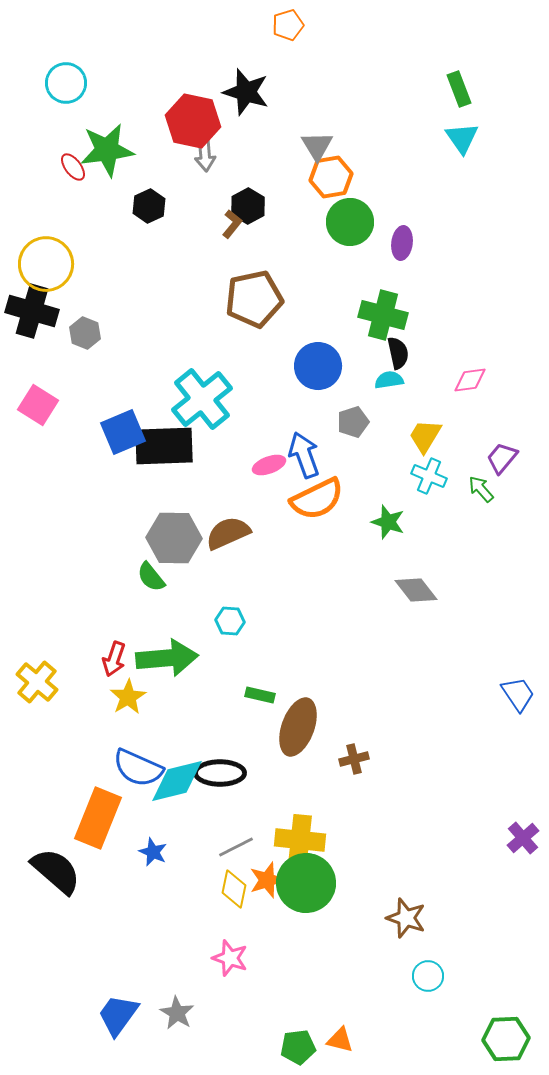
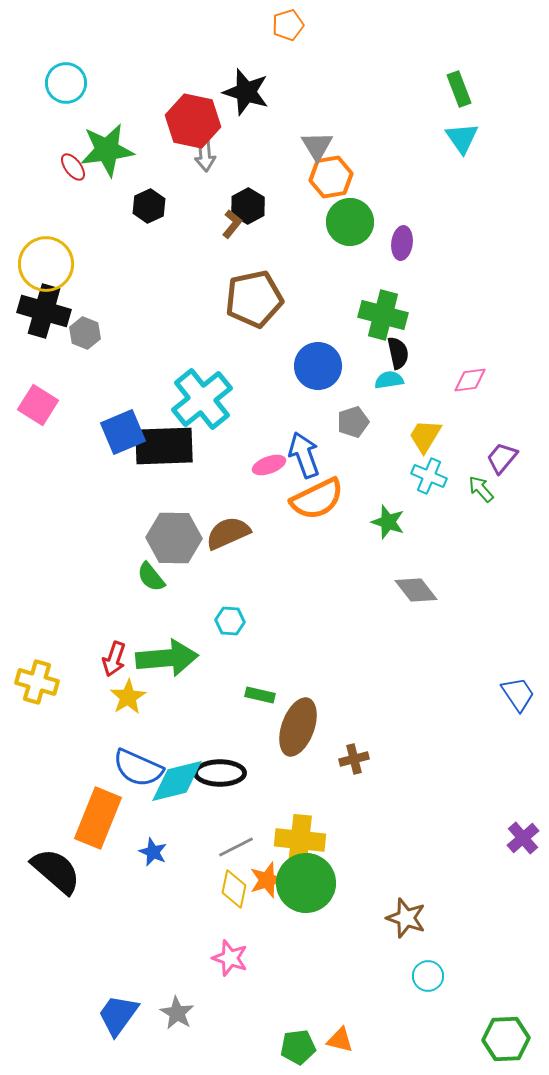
black cross at (32, 311): moved 12 px right
yellow cross at (37, 682): rotated 24 degrees counterclockwise
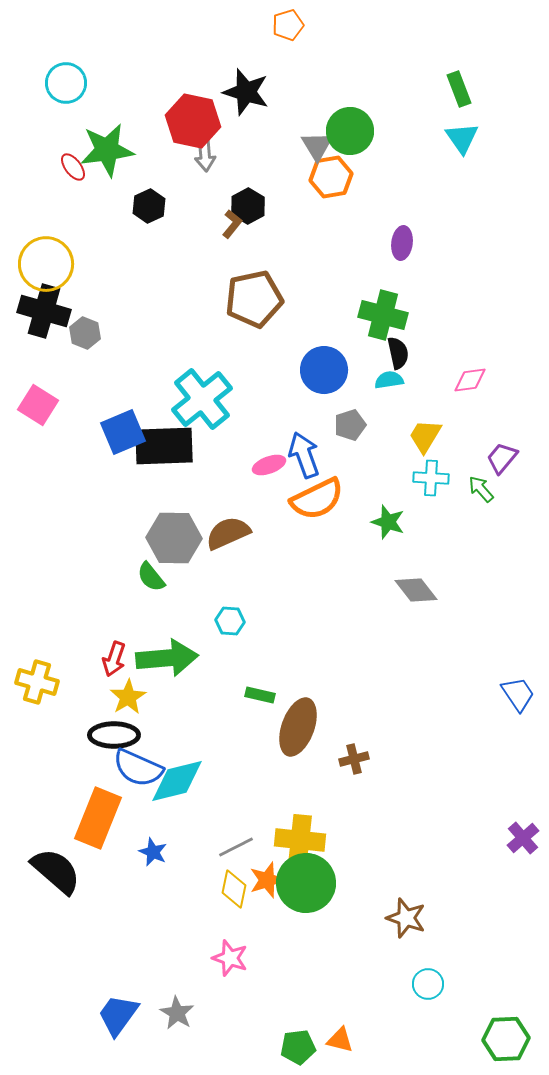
green circle at (350, 222): moved 91 px up
blue circle at (318, 366): moved 6 px right, 4 px down
gray pentagon at (353, 422): moved 3 px left, 3 px down
cyan cross at (429, 476): moved 2 px right, 2 px down; rotated 20 degrees counterclockwise
black ellipse at (220, 773): moved 106 px left, 38 px up
cyan circle at (428, 976): moved 8 px down
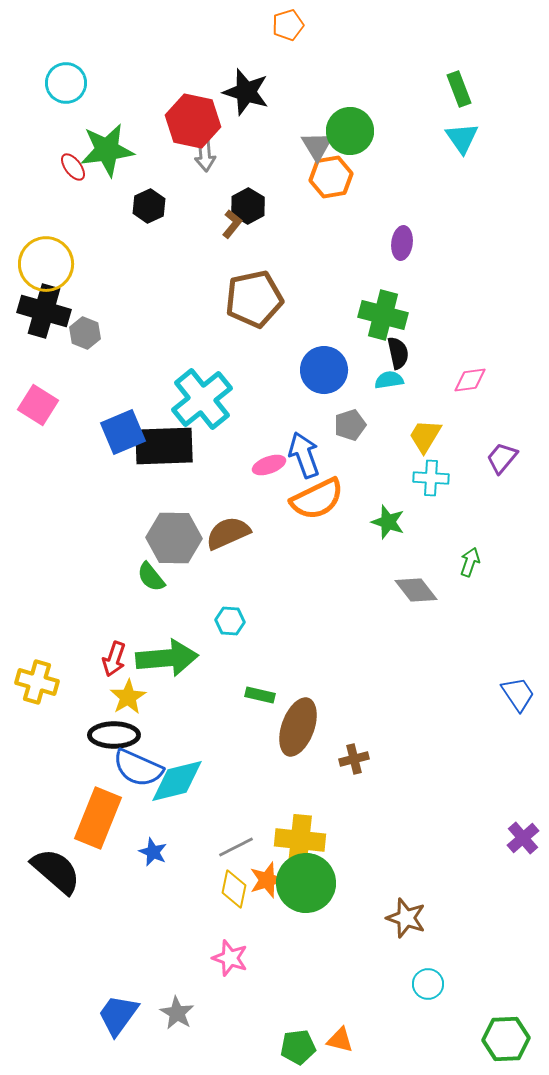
green arrow at (481, 489): moved 11 px left, 73 px down; rotated 60 degrees clockwise
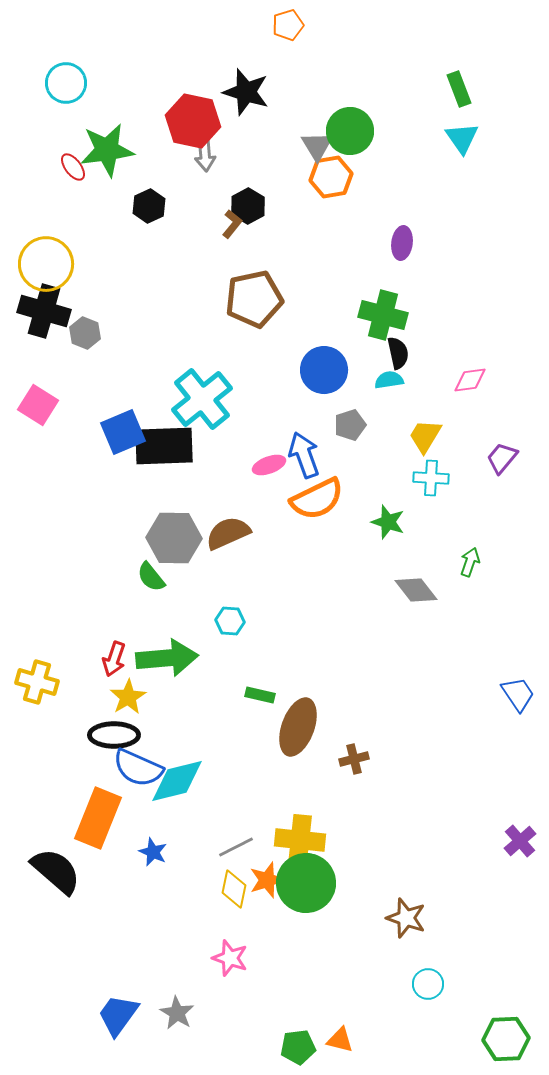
purple cross at (523, 838): moved 3 px left, 3 px down
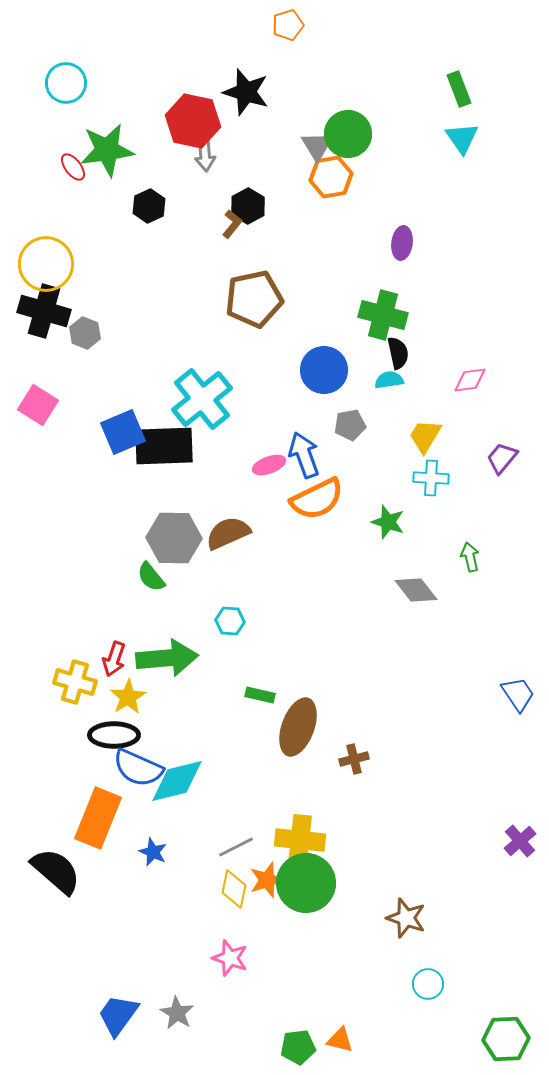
green circle at (350, 131): moved 2 px left, 3 px down
gray pentagon at (350, 425): rotated 8 degrees clockwise
green arrow at (470, 562): moved 5 px up; rotated 32 degrees counterclockwise
yellow cross at (37, 682): moved 38 px right
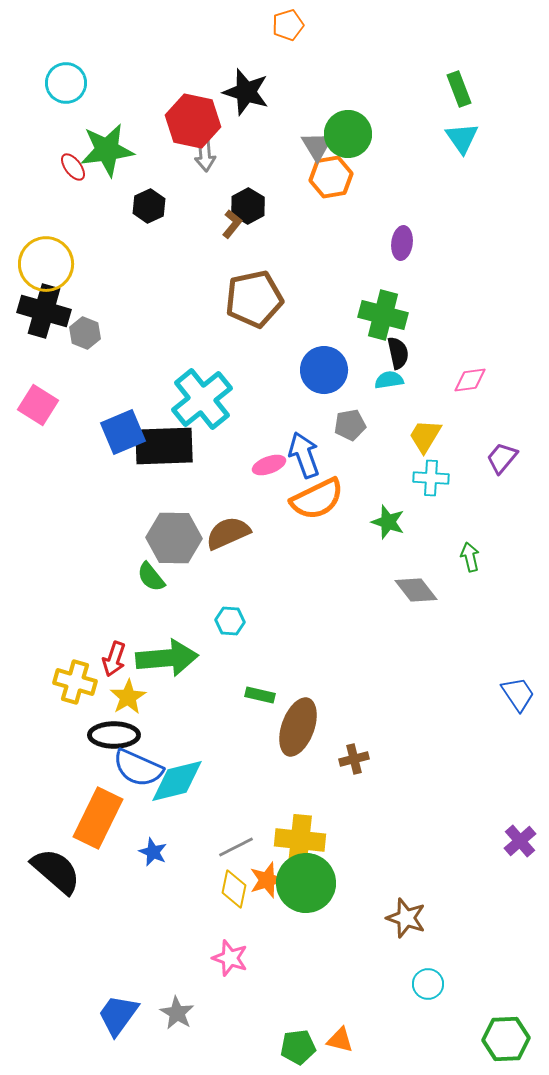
orange rectangle at (98, 818): rotated 4 degrees clockwise
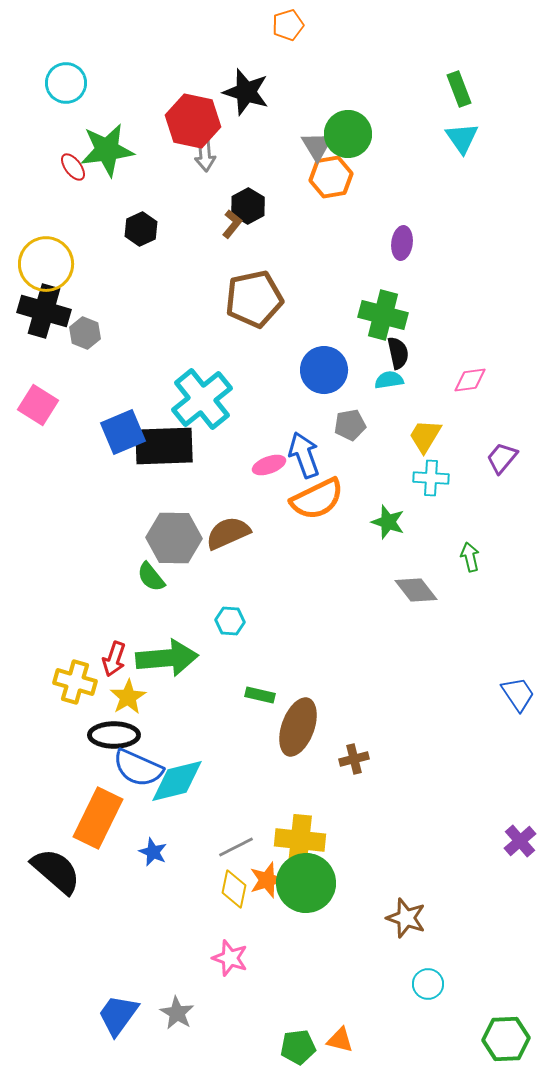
black hexagon at (149, 206): moved 8 px left, 23 px down
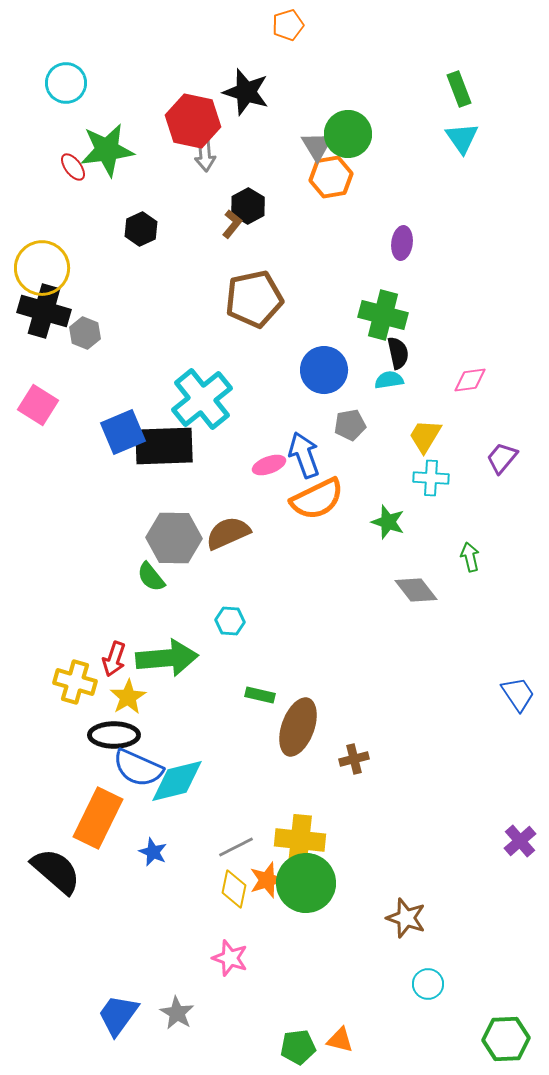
yellow circle at (46, 264): moved 4 px left, 4 px down
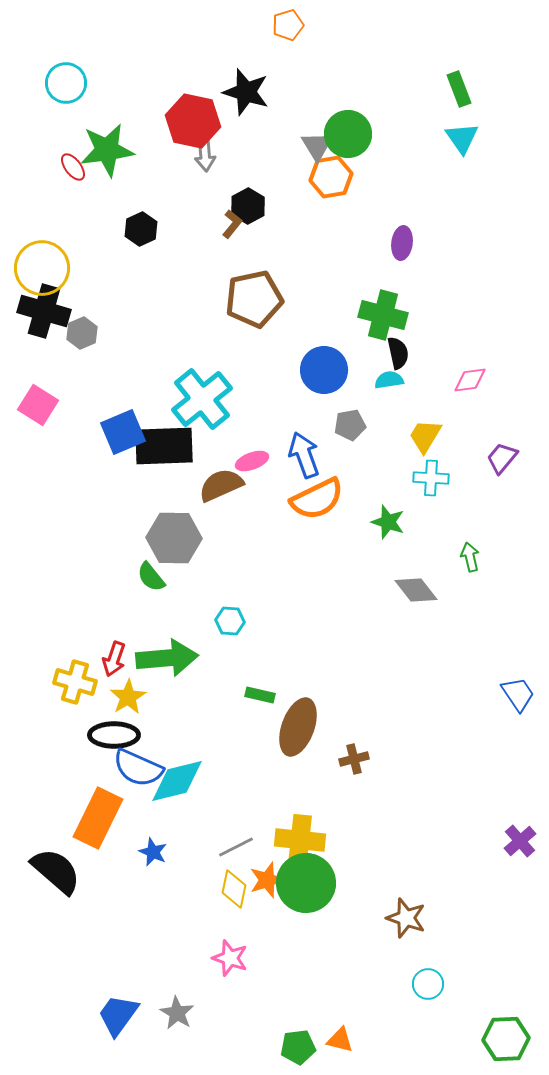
gray hexagon at (85, 333): moved 3 px left; rotated 16 degrees clockwise
pink ellipse at (269, 465): moved 17 px left, 4 px up
brown semicircle at (228, 533): moved 7 px left, 48 px up
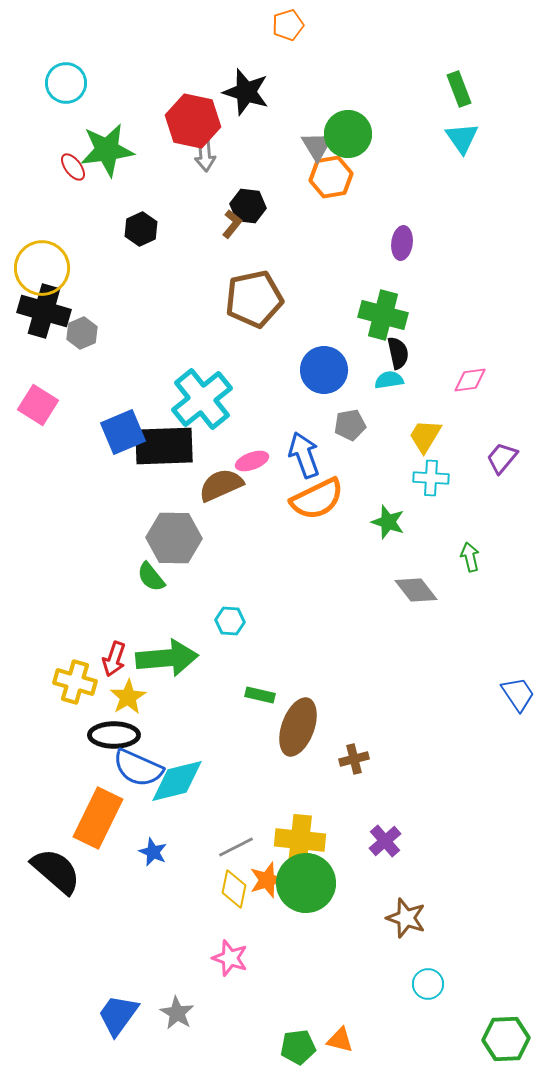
black hexagon at (248, 206): rotated 24 degrees counterclockwise
purple cross at (520, 841): moved 135 px left
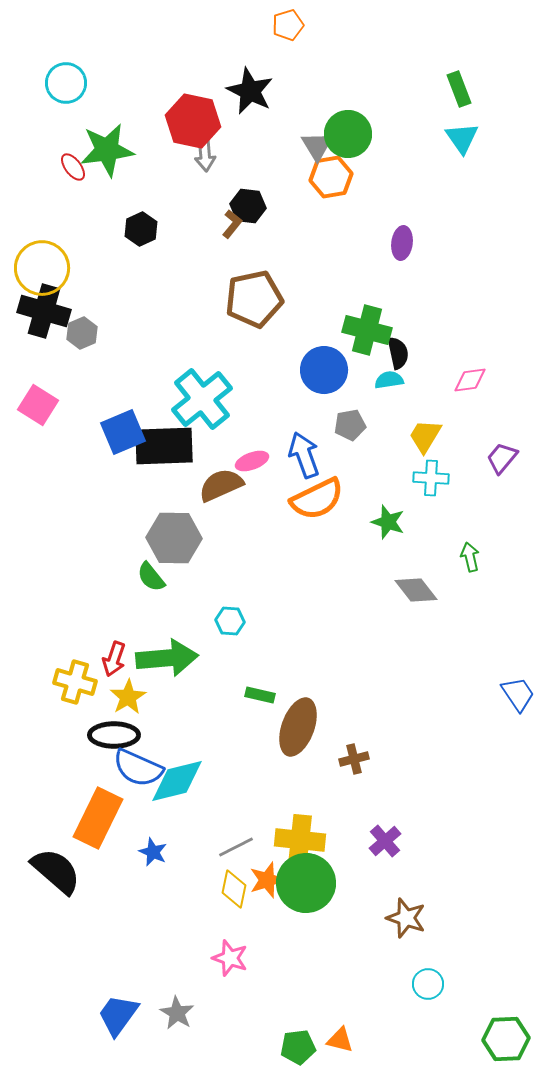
black star at (246, 92): moved 4 px right, 1 px up; rotated 9 degrees clockwise
green cross at (383, 315): moved 16 px left, 15 px down
